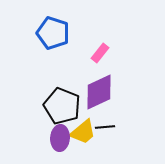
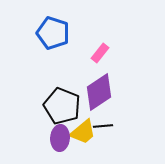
purple diamond: rotated 9 degrees counterclockwise
black line: moved 2 px left, 1 px up
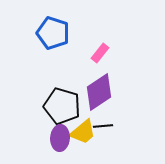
black pentagon: rotated 6 degrees counterclockwise
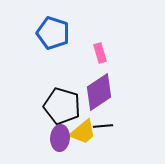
pink rectangle: rotated 54 degrees counterclockwise
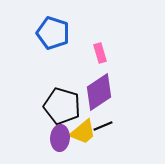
black line: rotated 18 degrees counterclockwise
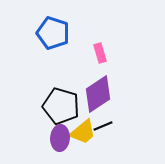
purple diamond: moved 1 px left, 2 px down
black pentagon: moved 1 px left
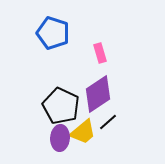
black pentagon: rotated 9 degrees clockwise
black line: moved 5 px right, 4 px up; rotated 18 degrees counterclockwise
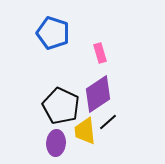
yellow trapezoid: moved 2 px right, 1 px up; rotated 124 degrees clockwise
purple ellipse: moved 4 px left, 5 px down
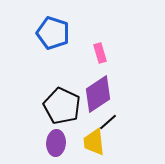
black pentagon: moved 1 px right
yellow trapezoid: moved 9 px right, 11 px down
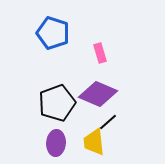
purple diamond: rotated 57 degrees clockwise
black pentagon: moved 5 px left, 3 px up; rotated 27 degrees clockwise
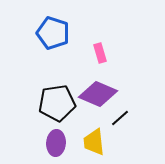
black pentagon: rotated 12 degrees clockwise
black line: moved 12 px right, 4 px up
